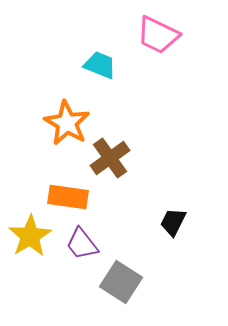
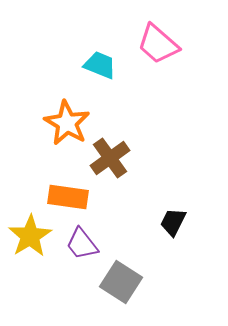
pink trapezoid: moved 9 px down; rotated 15 degrees clockwise
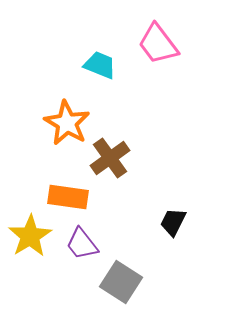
pink trapezoid: rotated 12 degrees clockwise
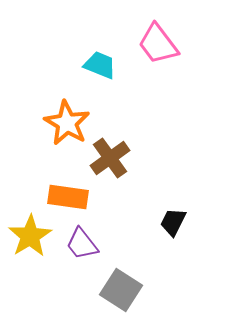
gray square: moved 8 px down
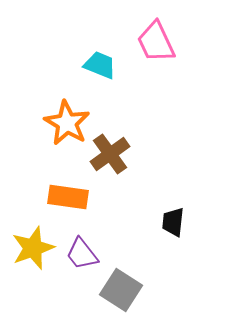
pink trapezoid: moved 2 px left, 2 px up; rotated 12 degrees clockwise
brown cross: moved 4 px up
black trapezoid: rotated 20 degrees counterclockwise
yellow star: moved 3 px right, 12 px down; rotated 12 degrees clockwise
purple trapezoid: moved 10 px down
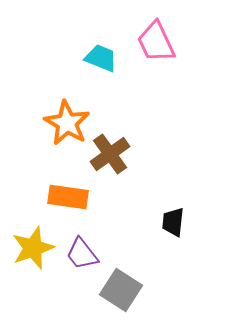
cyan trapezoid: moved 1 px right, 7 px up
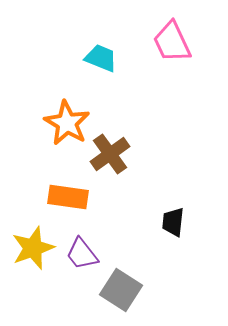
pink trapezoid: moved 16 px right
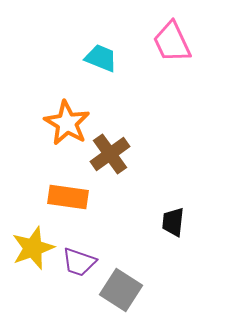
purple trapezoid: moved 3 px left, 8 px down; rotated 33 degrees counterclockwise
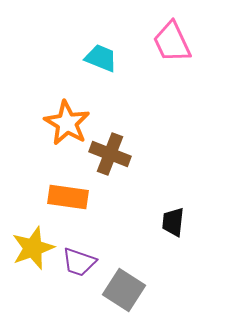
brown cross: rotated 33 degrees counterclockwise
gray square: moved 3 px right
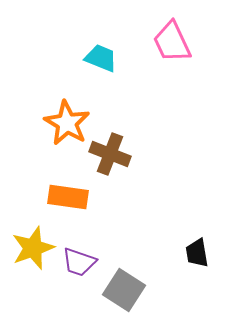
black trapezoid: moved 24 px right, 31 px down; rotated 16 degrees counterclockwise
